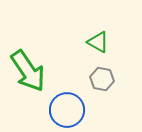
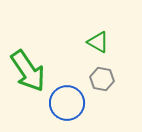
blue circle: moved 7 px up
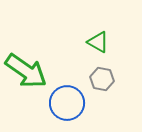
green arrow: moved 2 px left; rotated 21 degrees counterclockwise
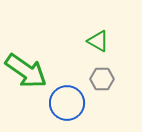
green triangle: moved 1 px up
gray hexagon: rotated 10 degrees counterclockwise
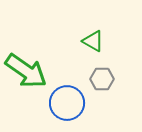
green triangle: moved 5 px left
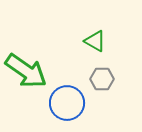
green triangle: moved 2 px right
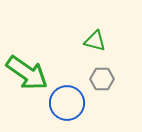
green triangle: rotated 15 degrees counterclockwise
green arrow: moved 1 px right, 2 px down
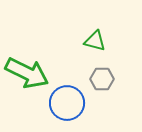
green arrow: rotated 9 degrees counterclockwise
